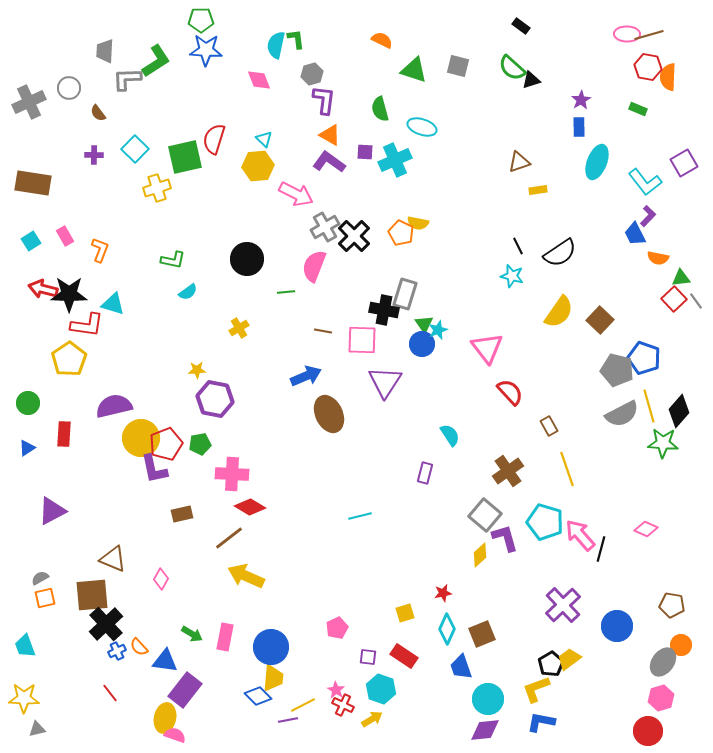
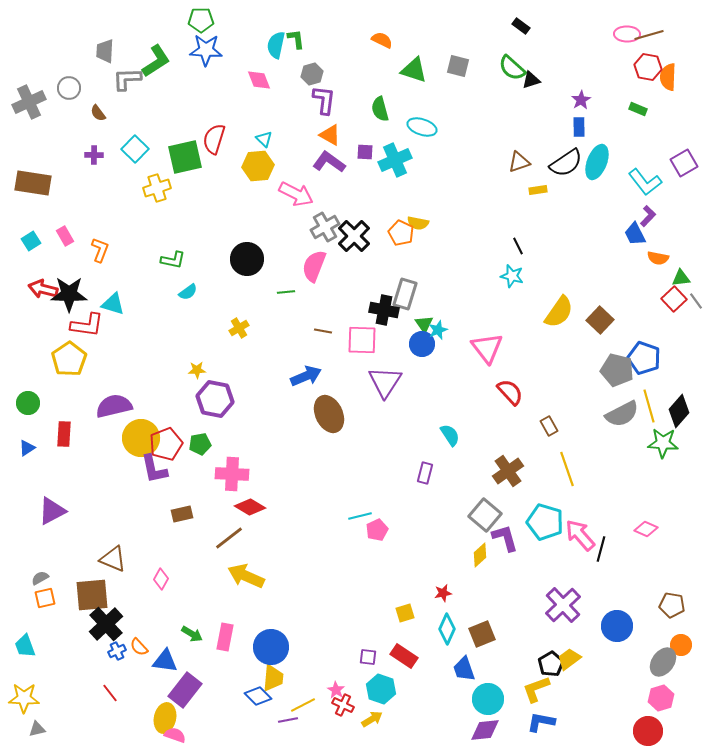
black semicircle at (560, 253): moved 6 px right, 90 px up
pink pentagon at (337, 628): moved 40 px right, 98 px up
blue trapezoid at (461, 667): moved 3 px right, 2 px down
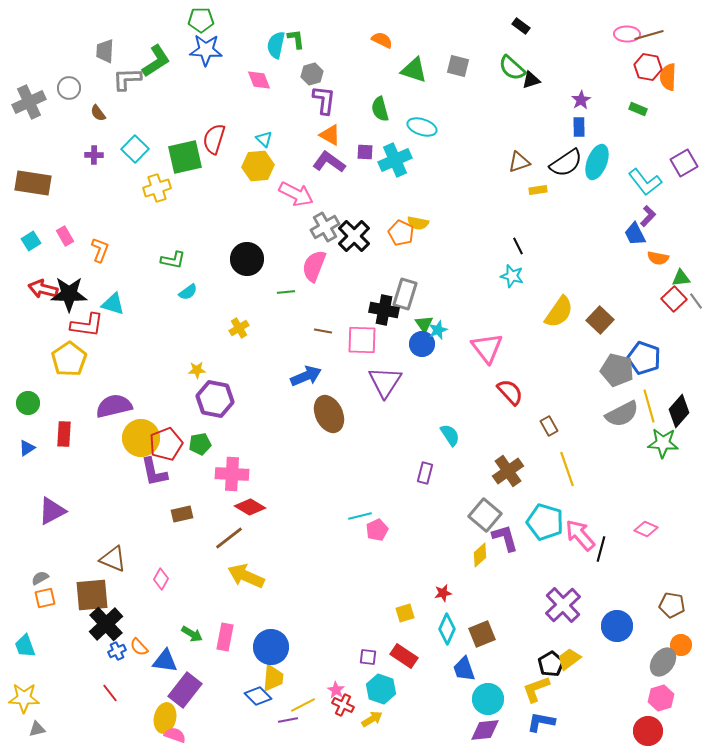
purple L-shape at (154, 469): moved 3 px down
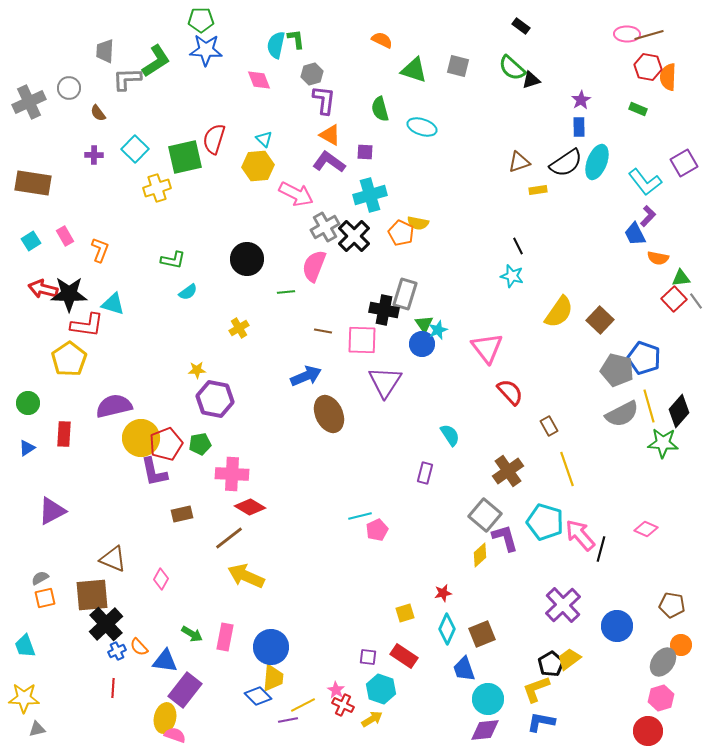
cyan cross at (395, 160): moved 25 px left, 35 px down; rotated 8 degrees clockwise
red line at (110, 693): moved 3 px right, 5 px up; rotated 42 degrees clockwise
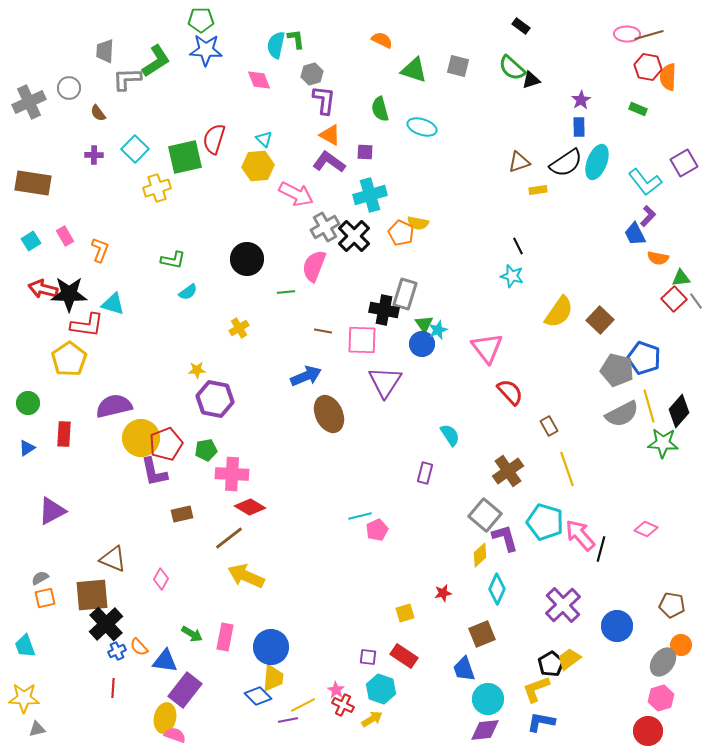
green pentagon at (200, 444): moved 6 px right, 6 px down
cyan diamond at (447, 629): moved 50 px right, 40 px up
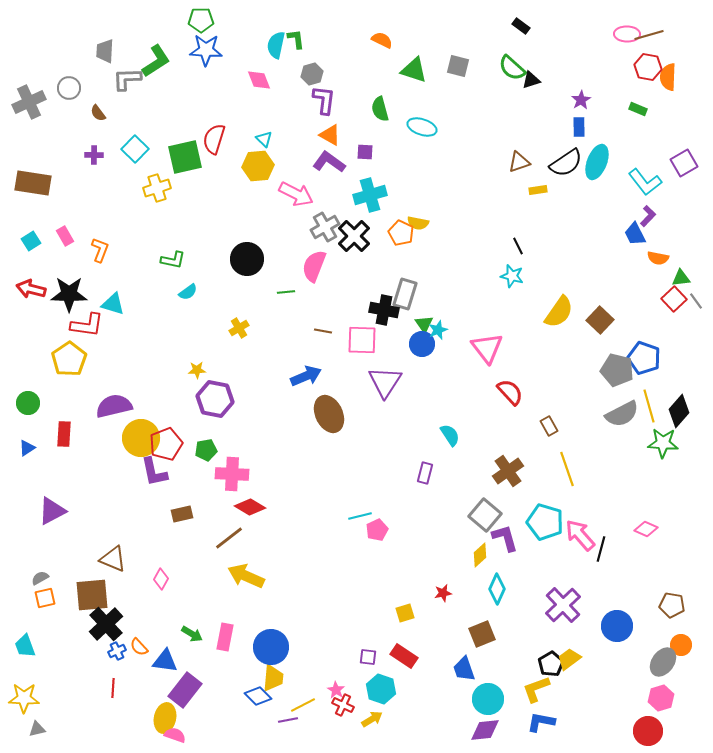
red arrow at (43, 289): moved 12 px left
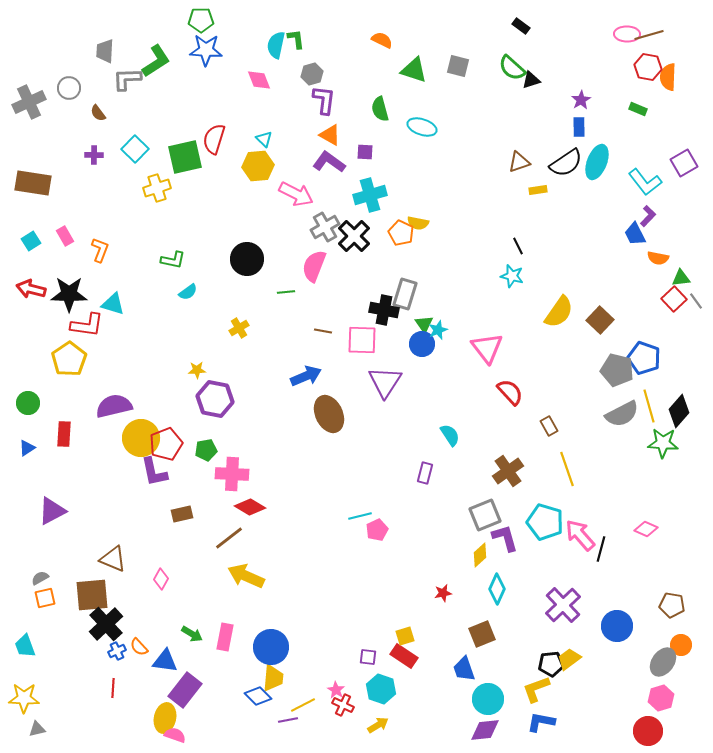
gray square at (485, 515): rotated 28 degrees clockwise
yellow square at (405, 613): moved 23 px down
black pentagon at (551, 664): rotated 25 degrees clockwise
yellow arrow at (372, 719): moved 6 px right, 6 px down
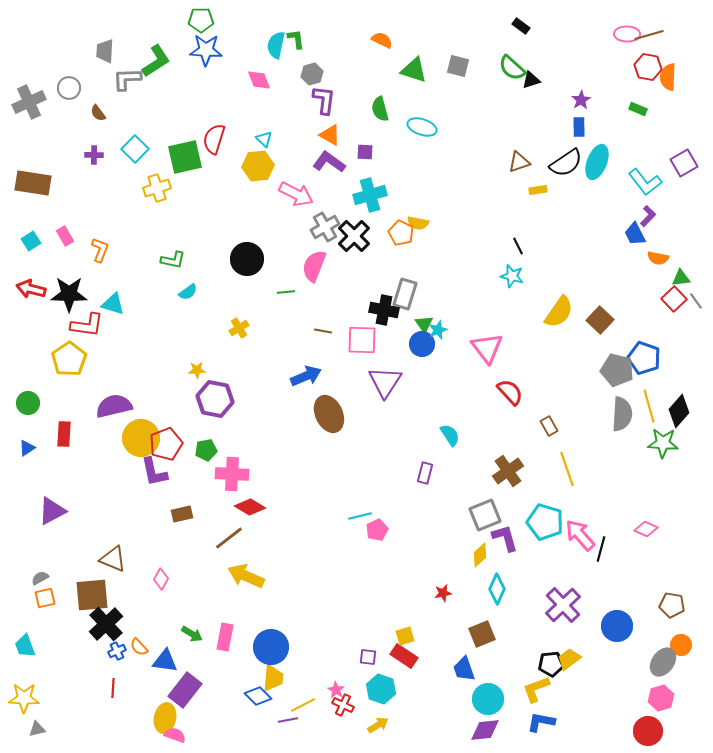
gray semicircle at (622, 414): rotated 60 degrees counterclockwise
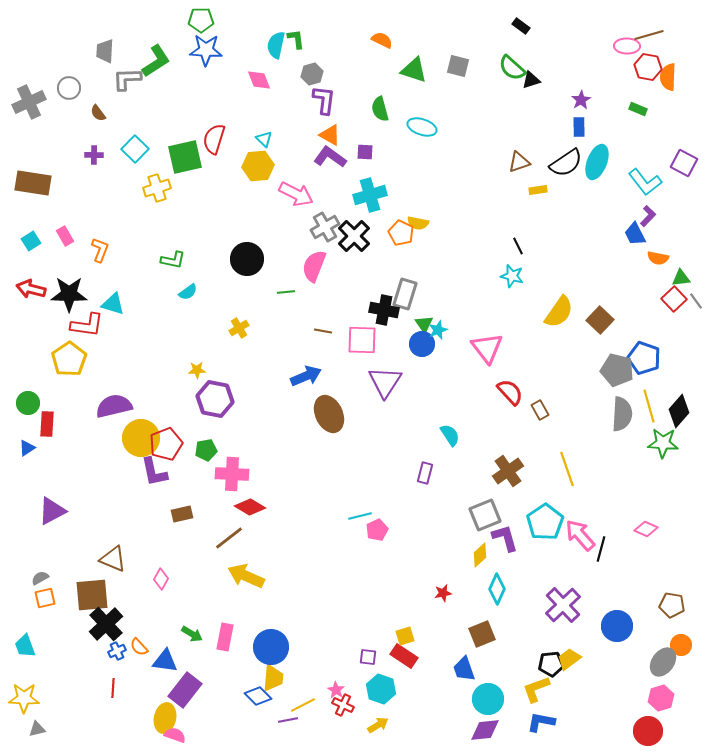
pink ellipse at (627, 34): moved 12 px down
purple L-shape at (329, 162): moved 1 px right, 5 px up
purple square at (684, 163): rotated 32 degrees counterclockwise
brown rectangle at (549, 426): moved 9 px left, 16 px up
red rectangle at (64, 434): moved 17 px left, 10 px up
cyan pentagon at (545, 522): rotated 21 degrees clockwise
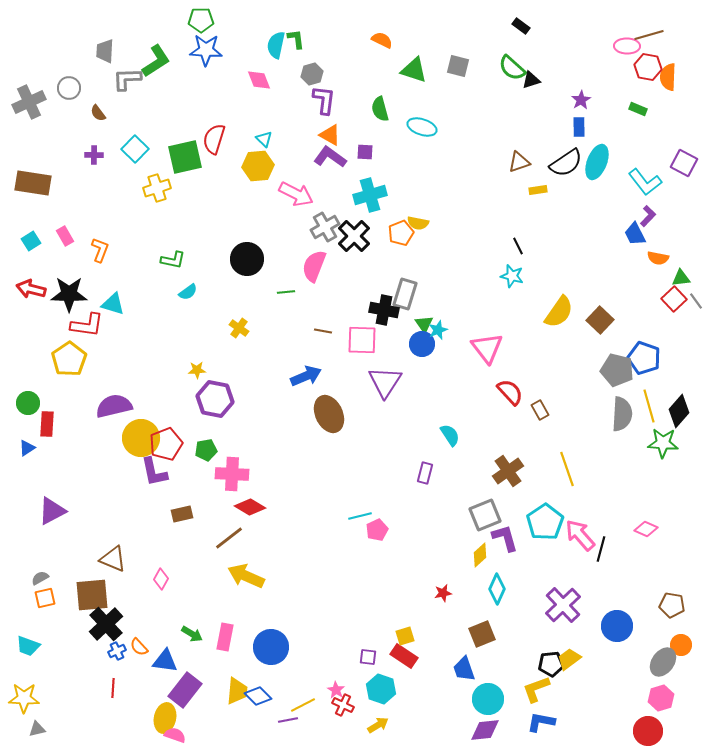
orange pentagon at (401, 233): rotated 25 degrees clockwise
yellow cross at (239, 328): rotated 24 degrees counterclockwise
cyan trapezoid at (25, 646): moved 3 px right; rotated 50 degrees counterclockwise
yellow trapezoid at (273, 678): moved 36 px left, 13 px down
